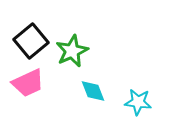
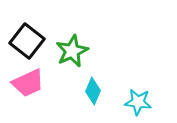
black square: moved 4 px left; rotated 12 degrees counterclockwise
cyan diamond: rotated 44 degrees clockwise
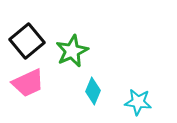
black square: rotated 12 degrees clockwise
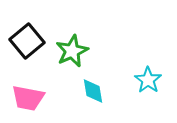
pink trapezoid: moved 15 px down; rotated 36 degrees clockwise
cyan diamond: rotated 32 degrees counterclockwise
cyan star: moved 10 px right, 22 px up; rotated 28 degrees clockwise
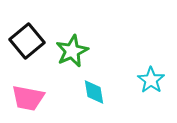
cyan star: moved 3 px right
cyan diamond: moved 1 px right, 1 px down
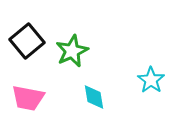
cyan diamond: moved 5 px down
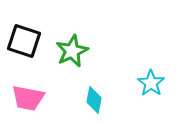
black square: moved 3 px left; rotated 32 degrees counterclockwise
cyan star: moved 3 px down
cyan diamond: moved 3 px down; rotated 20 degrees clockwise
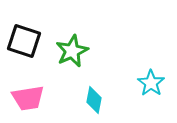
pink trapezoid: rotated 20 degrees counterclockwise
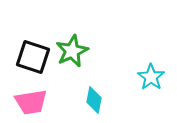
black square: moved 9 px right, 16 px down
cyan star: moved 6 px up
pink trapezoid: moved 3 px right, 4 px down
